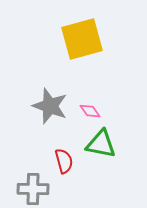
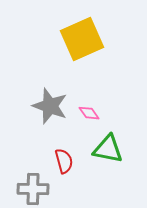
yellow square: rotated 9 degrees counterclockwise
pink diamond: moved 1 px left, 2 px down
green triangle: moved 7 px right, 5 px down
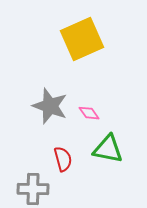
red semicircle: moved 1 px left, 2 px up
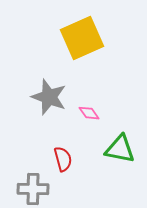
yellow square: moved 1 px up
gray star: moved 1 px left, 9 px up
green triangle: moved 12 px right
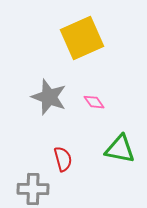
pink diamond: moved 5 px right, 11 px up
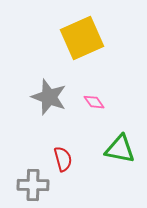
gray cross: moved 4 px up
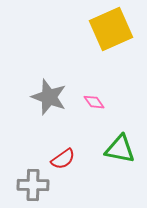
yellow square: moved 29 px right, 9 px up
red semicircle: rotated 70 degrees clockwise
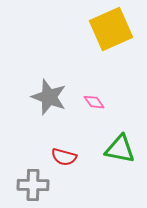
red semicircle: moved 1 px right, 2 px up; rotated 50 degrees clockwise
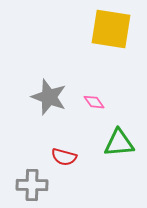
yellow square: rotated 33 degrees clockwise
green triangle: moved 1 px left, 6 px up; rotated 16 degrees counterclockwise
gray cross: moved 1 px left
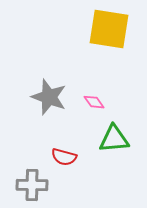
yellow square: moved 2 px left
green triangle: moved 5 px left, 4 px up
